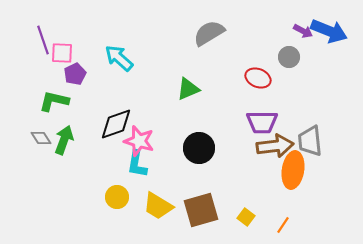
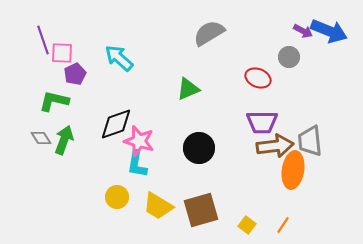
yellow square: moved 1 px right, 8 px down
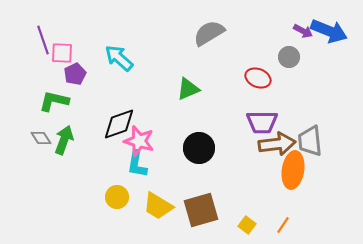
black diamond: moved 3 px right
brown arrow: moved 2 px right, 2 px up
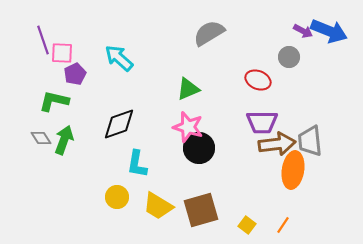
red ellipse: moved 2 px down
pink star: moved 49 px right, 14 px up
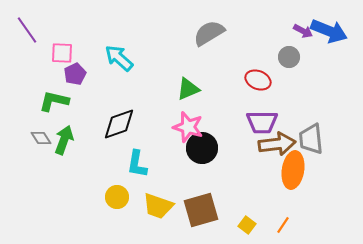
purple line: moved 16 px left, 10 px up; rotated 16 degrees counterclockwise
gray trapezoid: moved 1 px right, 2 px up
black circle: moved 3 px right
yellow trapezoid: rotated 12 degrees counterclockwise
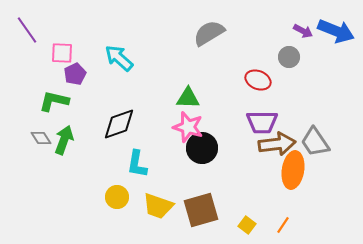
blue arrow: moved 7 px right
green triangle: moved 9 px down; rotated 25 degrees clockwise
gray trapezoid: moved 4 px right, 3 px down; rotated 28 degrees counterclockwise
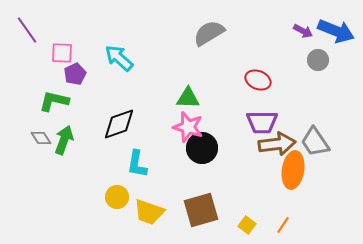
gray circle: moved 29 px right, 3 px down
yellow trapezoid: moved 9 px left, 6 px down
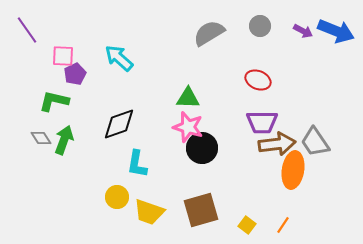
pink square: moved 1 px right, 3 px down
gray circle: moved 58 px left, 34 px up
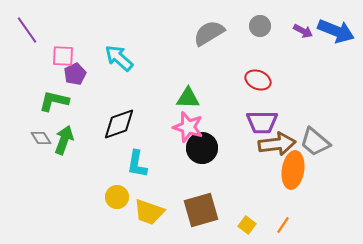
gray trapezoid: rotated 16 degrees counterclockwise
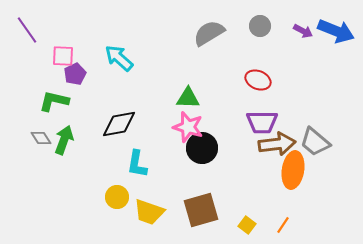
black diamond: rotated 9 degrees clockwise
